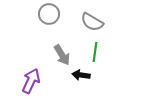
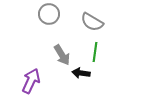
black arrow: moved 2 px up
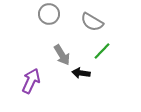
green line: moved 7 px right, 1 px up; rotated 36 degrees clockwise
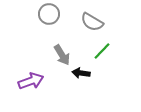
purple arrow: rotated 45 degrees clockwise
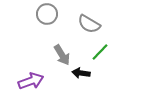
gray circle: moved 2 px left
gray semicircle: moved 3 px left, 2 px down
green line: moved 2 px left, 1 px down
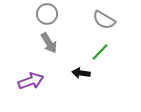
gray semicircle: moved 15 px right, 4 px up
gray arrow: moved 13 px left, 12 px up
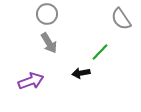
gray semicircle: moved 17 px right, 1 px up; rotated 25 degrees clockwise
black arrow: rotated 18 degrees counterclockwise
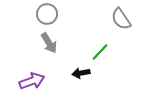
purple arrow: moved 1 px right
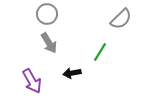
gray semicircle: rotated 100 degrees counterclockwise
green line: rotated 12 degrees counterclockwise
black arrow: moved 9 px left
purple arrow: rotated 80 degrees clockwise
